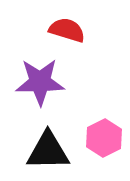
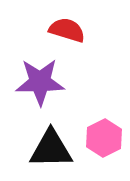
black triangle: moved 3 px right, 2 px up
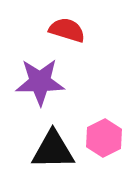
black triangle: moved 2 px right, 1 px down
